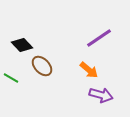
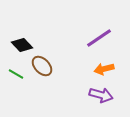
orange arrow: moved 15 px right, 1 px up; rotated 126 degrees clockwise
green line: moved 5 px right, 4 px up
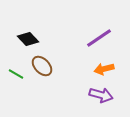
black diamond: moved 6 px right, 6 px up
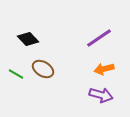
brown ellipse: moved 1 px right, 3 px down; rotated 15 degrees counterclockwise
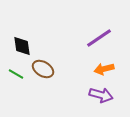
black diamond: moved 6 px left, 7 px down; rotated 35 degrees clockwise
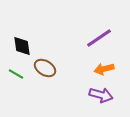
brown ellipse: moved 2 px right, 1 px up
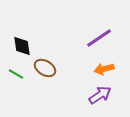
purple arrow: moved 1 px left; rotated 50 degrees counterclockwise
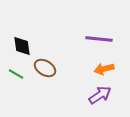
purple line: moved 1 px down; rotated 40 degrees clockwise
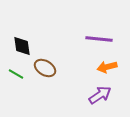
orange arrow: moved 3 px right, 2 px up
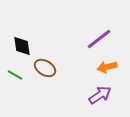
purple line: rotated 44 degrees counterclockwise
green line: moved 1 px left, 1 px down
